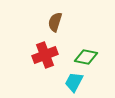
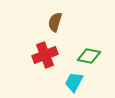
green diamond: moved 3 px right, 1 px up
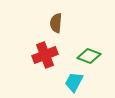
brown semicircle: moved 1 px right, 1 px down; rotated 12 degrees counterclockwise
green diamond: rotated 10 degrees clockwise
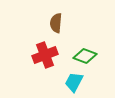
green diamond: moved 4 px left
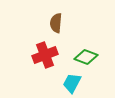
green diamond: moved 1 px right, 1 px down
cyan trapezoid: moved 2 px left, 1 px down
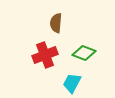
green diamond: moved 2 px left, 4 px up
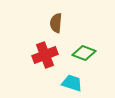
cyan trapezoid: rotated 80 degrees clockwise
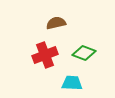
brown semicircle: rotated 72 degrees clockwise
cyan trapezoid: rotated 15 degrees counterclockwise
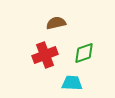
green diamond: rotated 40 degrees counterclockwise
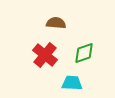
brown semicircle: rotated 18 degrees clockwise
red cross: rotated 30 degrees counterclockwise
